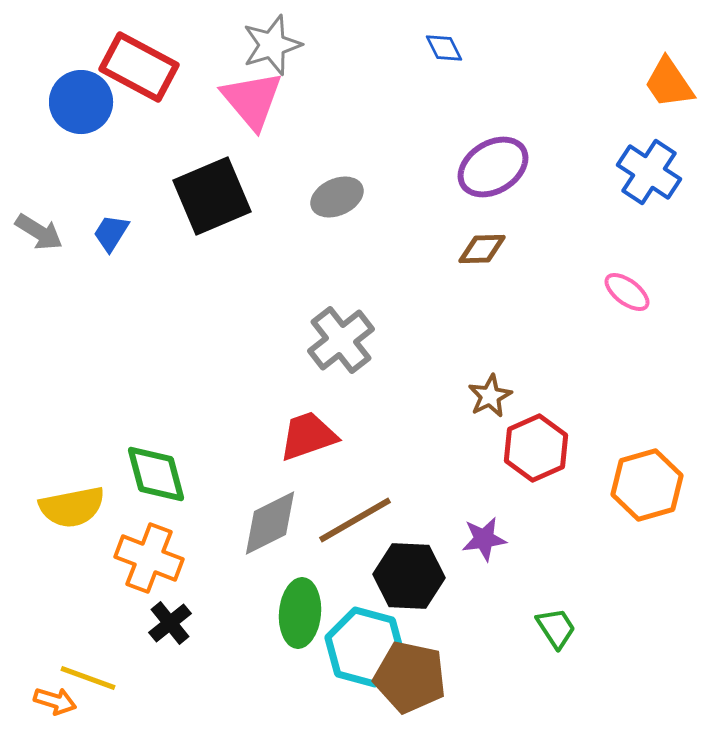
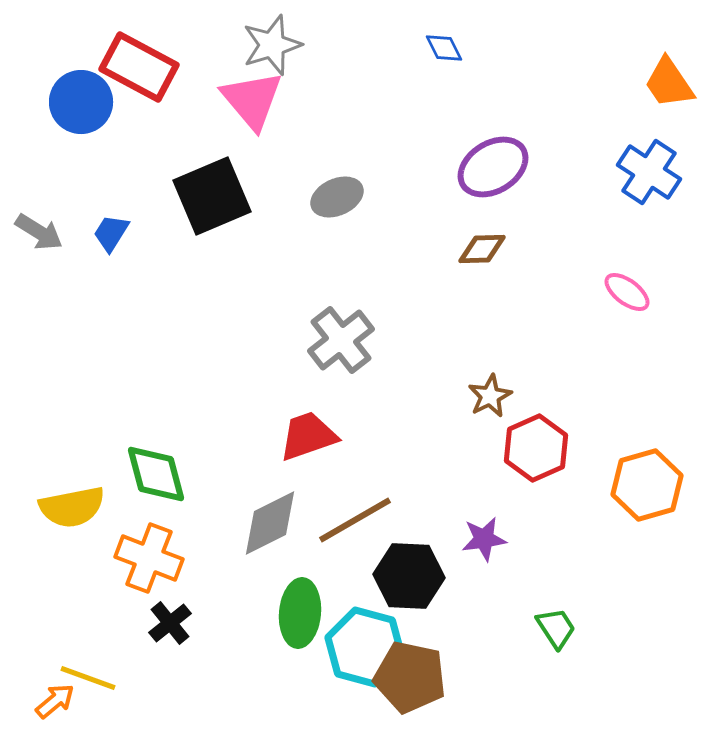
orange arrow: rotated 57 degrees counterclockwise
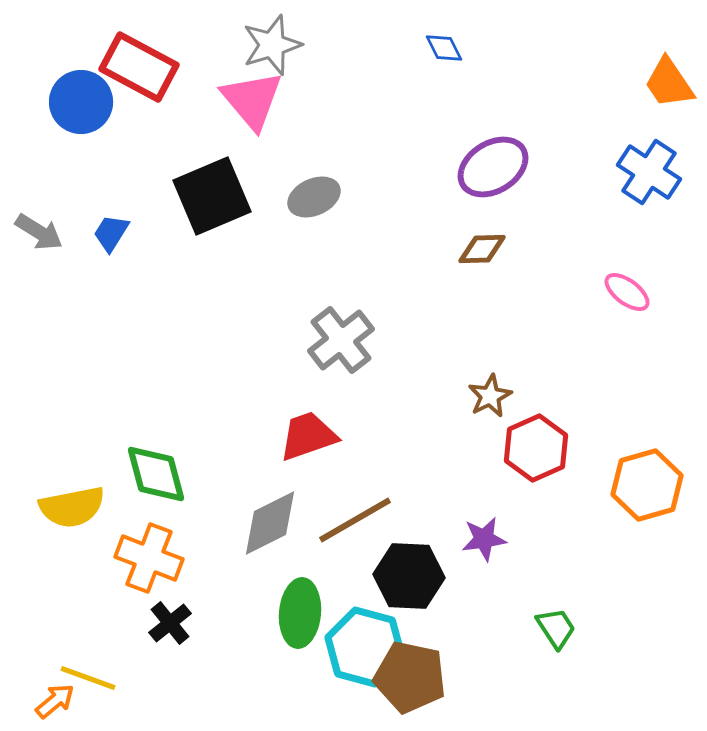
gray ellipse: moved 23 px left
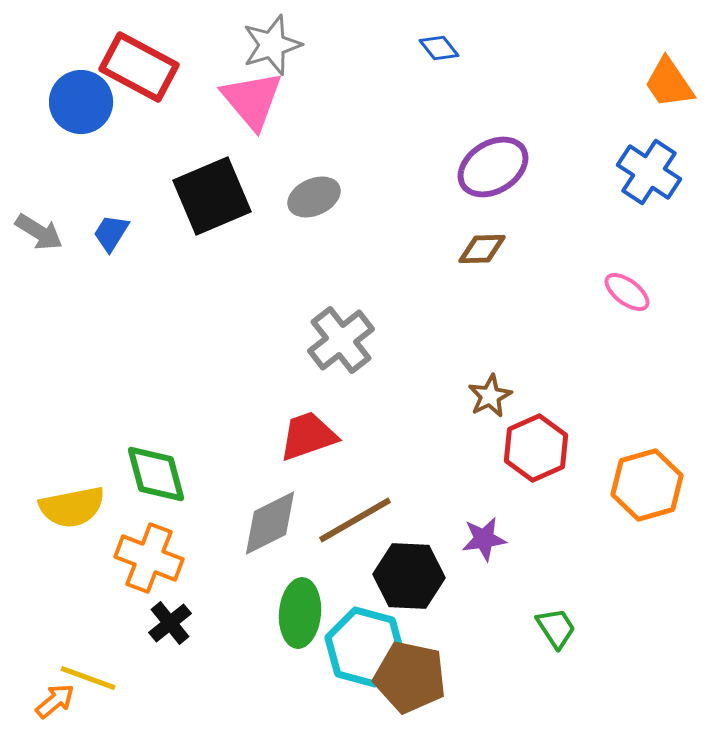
blue diamond: moved 5 px left; rotated 12 degrees counterclockwise
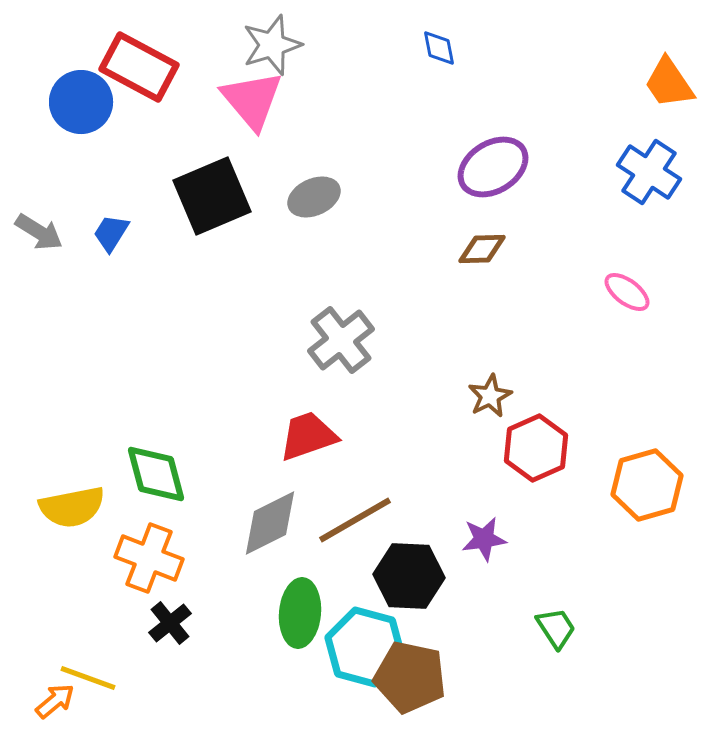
blue diamond: rotated 27 degrees clockwise
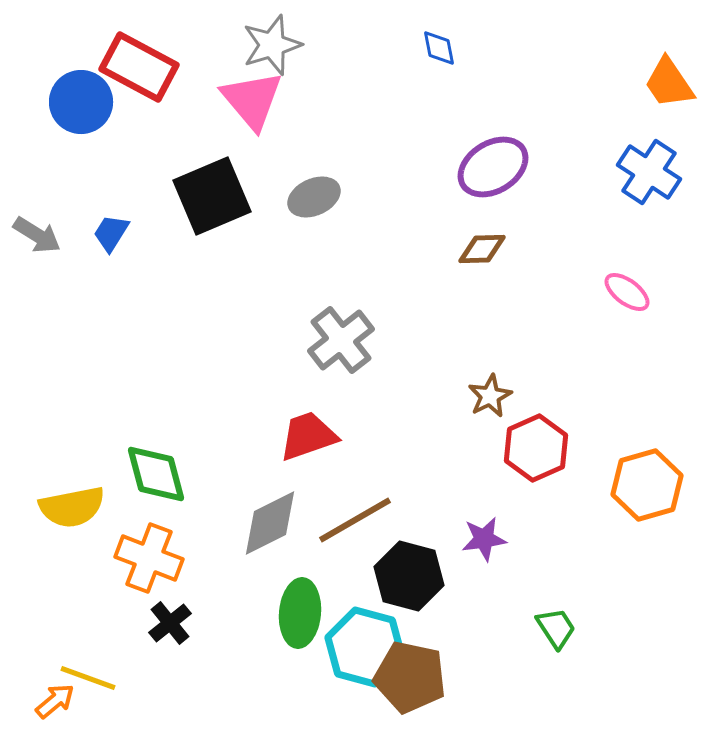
gray arrow: moved 2 px left, 3 px down
black hexagon: rotated 12 degrees clockwise
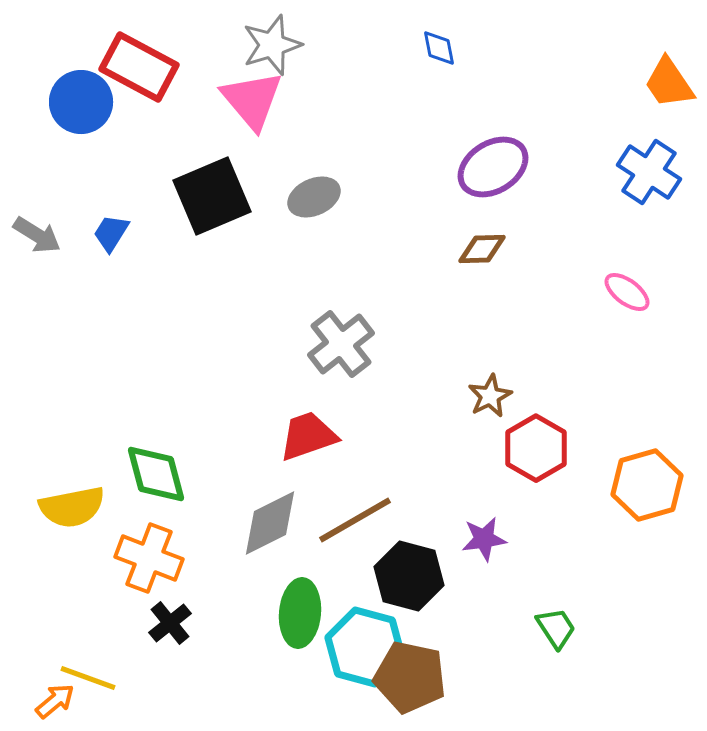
gray cross: moved 4 px down
red hexagon: rotated 6 degrees counterclockwise
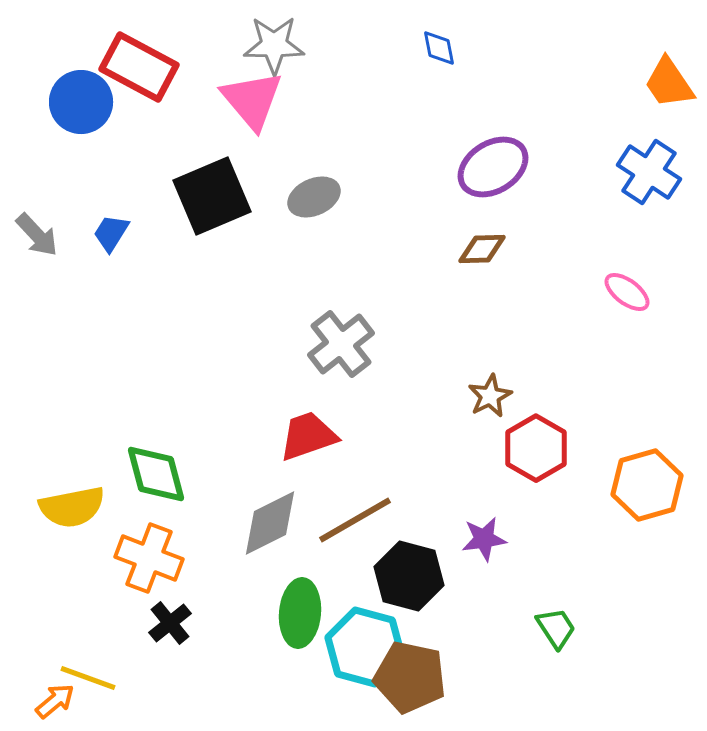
gray star: moved 2 px right; rotated 18 degrees clockwise
gray arrow: rotated 15 degrees clockwise
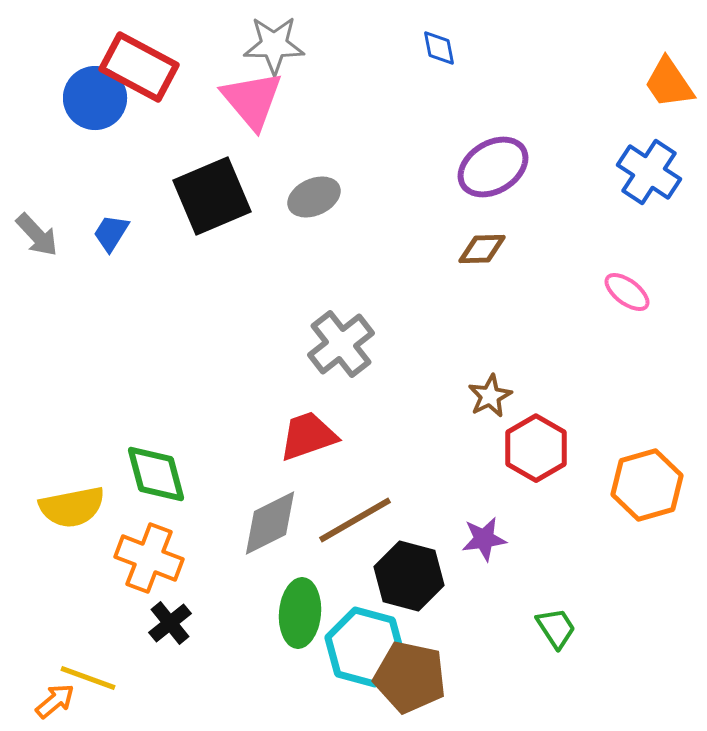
blue circle: moved 14 px right, 4 px up
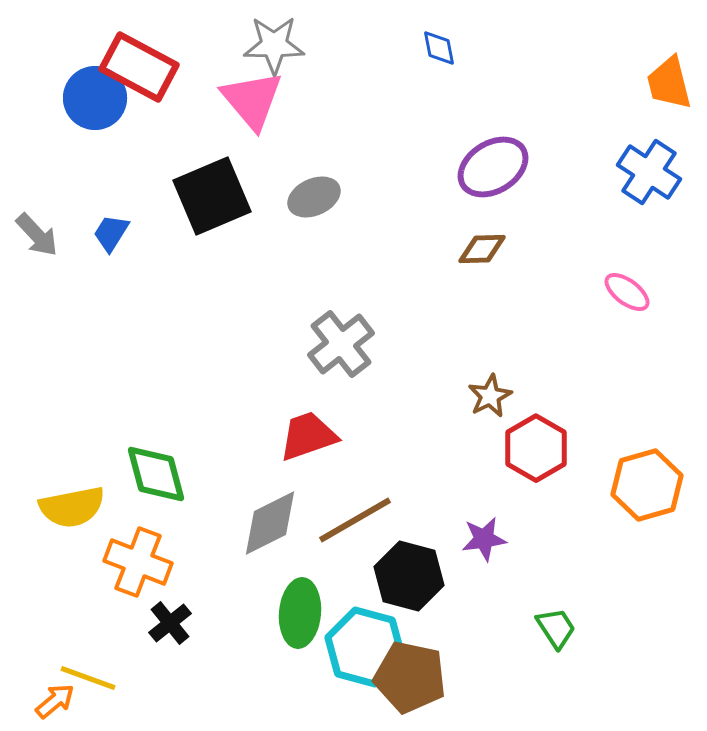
orange trapezoid: rotated 20 degrees clockwise
orange cross: moved 11 px left, 4 px down
